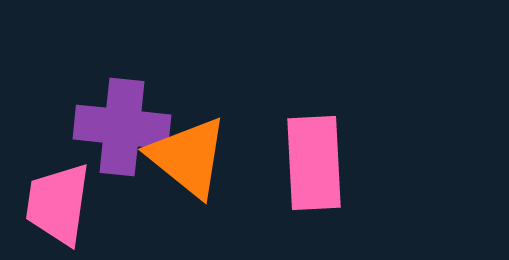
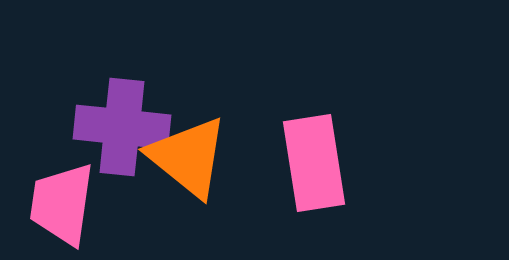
pink rectangle: rotated 6 degrees counterclockwise
pink trapezoid: moved 4 px right
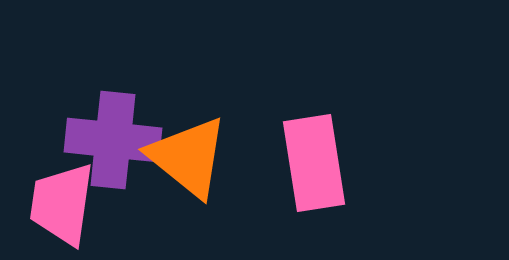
purple cross: moved 9 px left, 13 px down
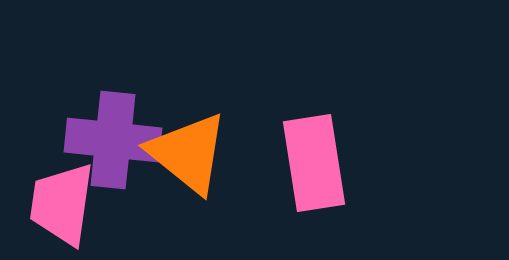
orange triangle: moved 4 px up
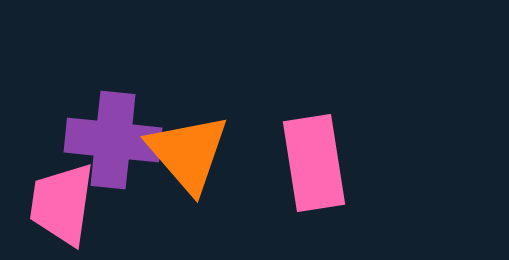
orange triangle: rotated 10 degrees clockwise
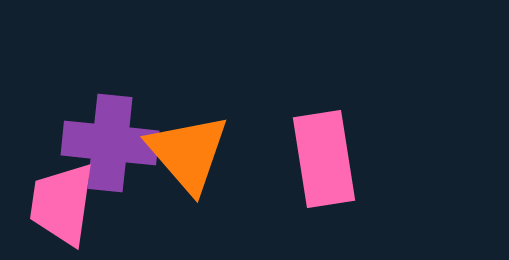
purple cross: moved 3 px left, 3 px down
pink rectangle: moved 10 px right, 4 px up
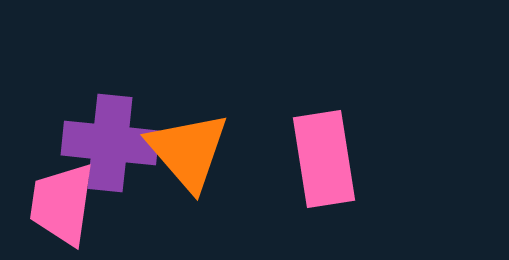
orange triangle: moved 2 px up
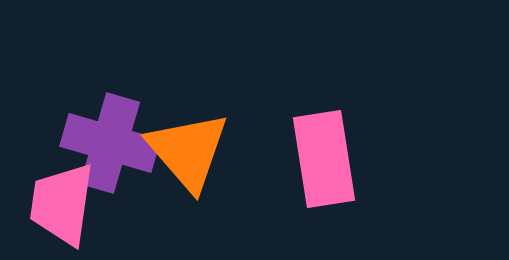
purple cross: rotated 10 degrees clockwise
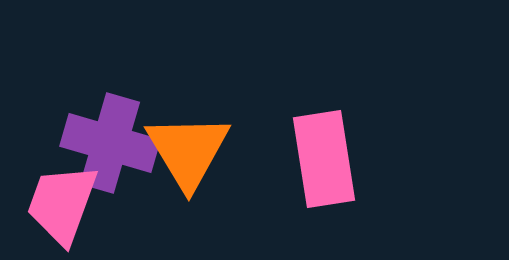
orange triangle: rotated 10 degrees clockwise
pink trapezoid: rotated 12 degrees clockwise
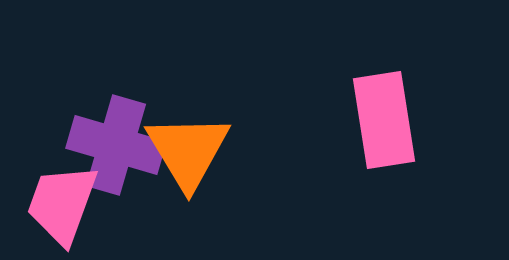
purple cross: moved 6 px right, 2 px down
pink rectangle: moved 60 px right, 39 px up
